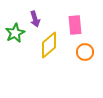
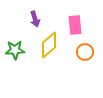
green star: moved 17 px down; rotated 24 degrees clockwise
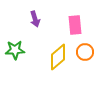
yellow diamond: moved 9 px right, 12 px down
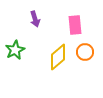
green star: rotated 24 degrees counterclockwise
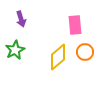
purple arrow: moved 14 px left
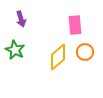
green star: rotated 18 degrees counterclockwise
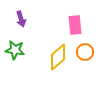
green star: rotated 18 degrees counterclockwise
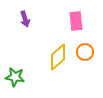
purple arrow: moved 4 px right
pink rectangle: moved 1 px right, 4 px up
green star: moved 27 px down
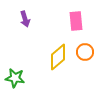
green star: moved 1 px down
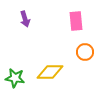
yellow diamond: moved 8 px left, 15 px down; rotated 40 degrees clockwise
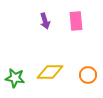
purple arrow: moved 20 px right, 2 px down
orange circle: moved 3 px right, 23 px down
